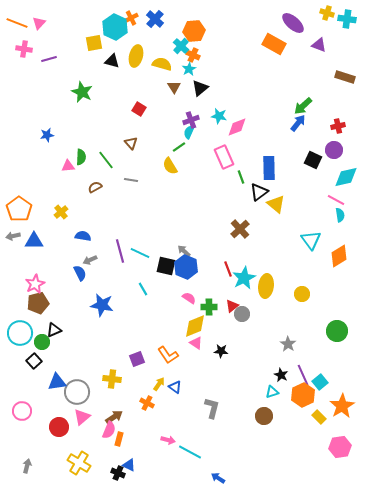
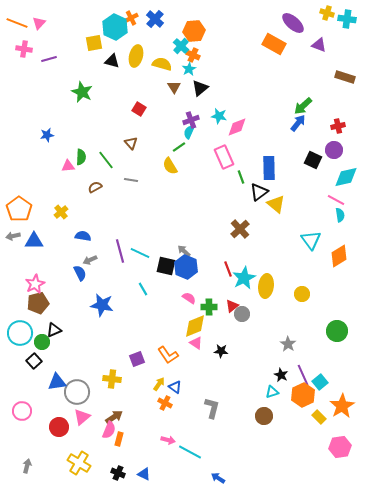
orange cross at (147, 403): moved 18 px right
blue triangle at (129, 465): moved 15 px right, 9 px down
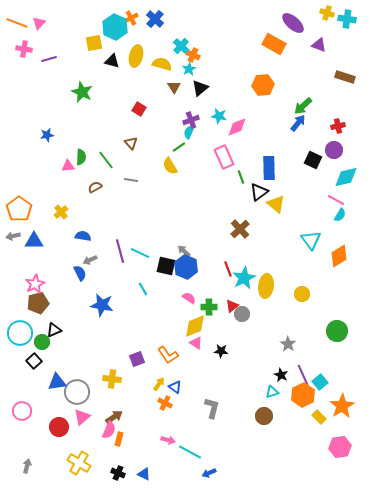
orange hexagon at (194, 31): moved 69 px right, 54 px down
cyan semicircle at (340, 215): rotated 40 degrees clockwise
blue arrow at (218, 478): moved 9 px left, 5 px up; rotated 56 degrees counterclockwise
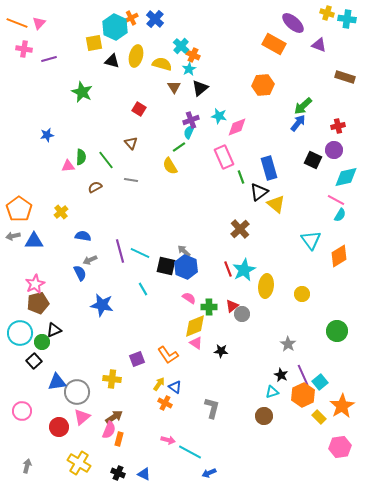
blue rectangle at (269, 168): rotated 15 degrees counterclockwise
cyan star at (244, 278): moved 8 px up
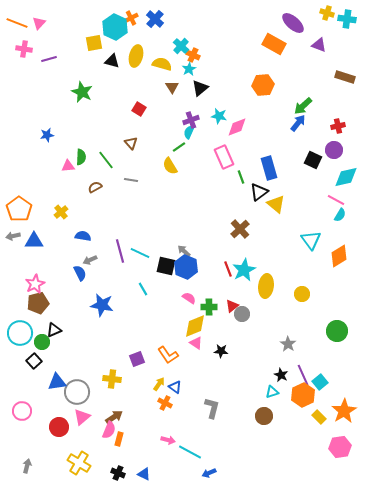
brown triangle at (174, 87): moved 2 px left
orange star at (342, 406): moved 2 px right, 5 px down
